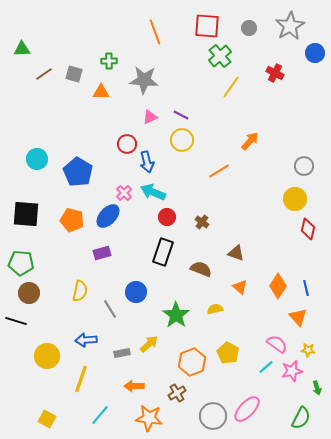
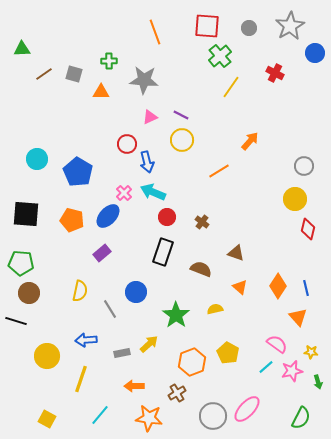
purple rectangle at (102, 253): rotated 24 degrees counterclockwise
yellow star at (308, 350): moved 3 px right, 2 px down
green arrow at (317, 388): moved 1 px right, 6 px up
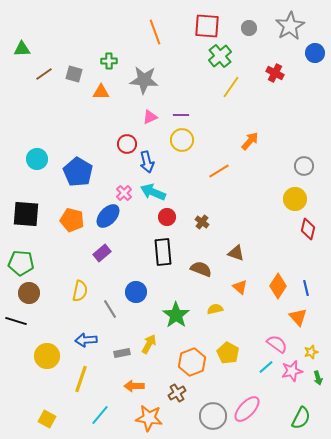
purple line at (181, 115): rotated 28 degrees counterclockwise
black rectangle at (163, 252): rotated 24 degrees counterclockwise
yellow arrow at (149, 344): rotated 18 degrees counterclockwise
yellow star at (311, 352): rotated 24 degrees counterclockwise
green arrow at (318, 382): moved 4 px up
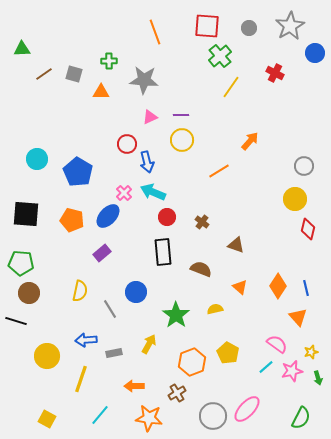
brown triangle at (236, 253): moved 8 px up
gray rectangle at (122, 353): moved 8 px left
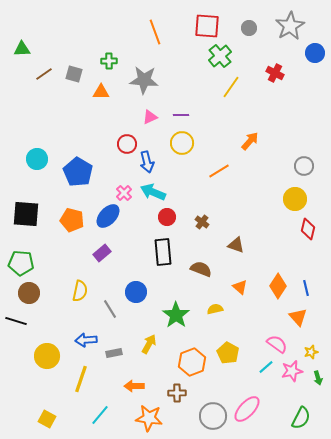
yellow circle at (182, 140): moved 3 px down
brown cross at (177, 393): rotated 30 degrees clockwise
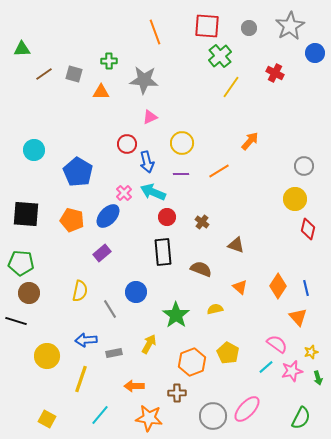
purple line at (181, 115): moved 59 px down
cyan circle at (37, 159): moved 3 px left, 9 px up
